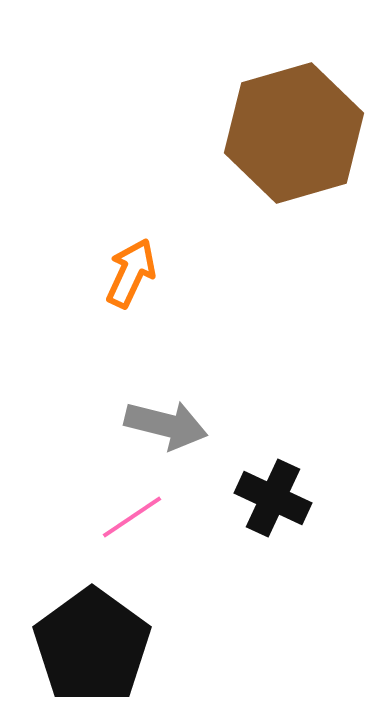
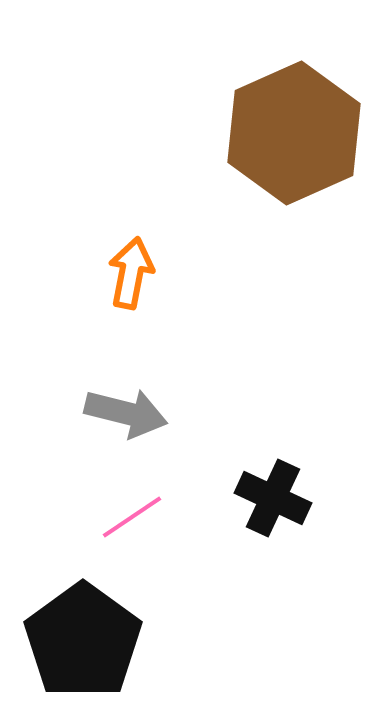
brown hexagon: rotated 8 degrees counterclockwise
orange arrow: rotated 14 degrees counterclockwise
gray arrow: moved 40 px left, 12 px up
black pentagon: moved 9 px left, 5 px up
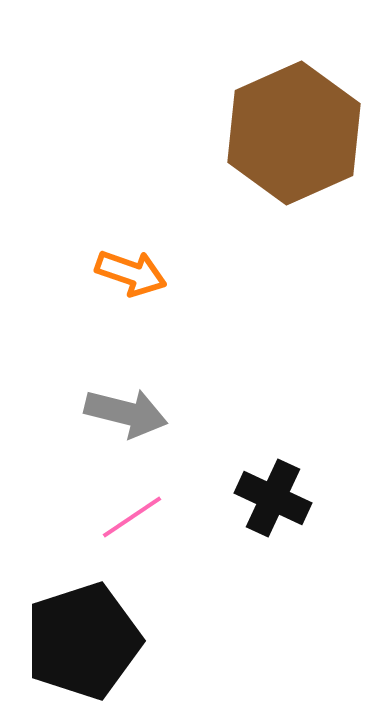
orange arrow: rotated 98 degrees clockwise
black pentagon: rotated 18 degrees clockwise
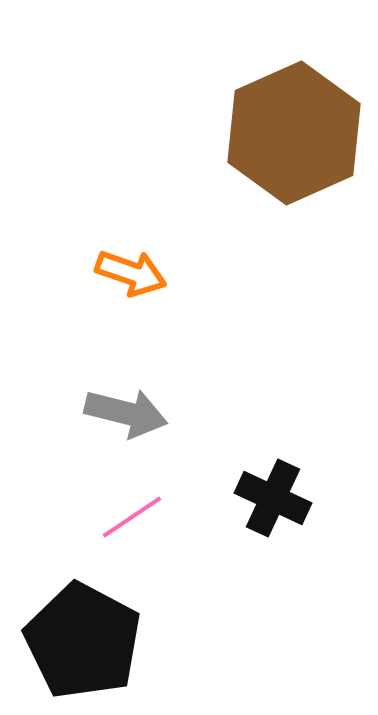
black pentagon: rotated 26 degrees counterclockwise
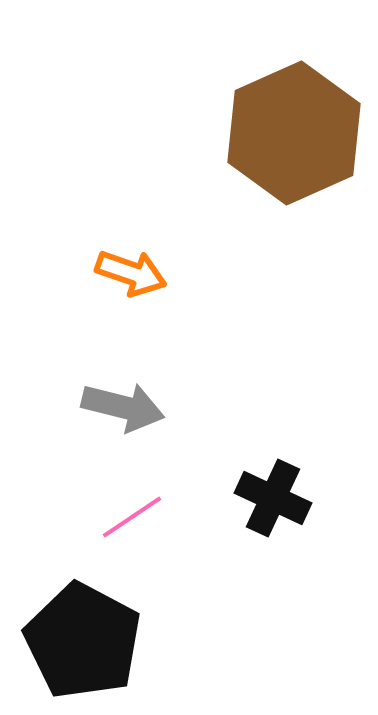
gray arrow: moved 3 px left, 6 px up
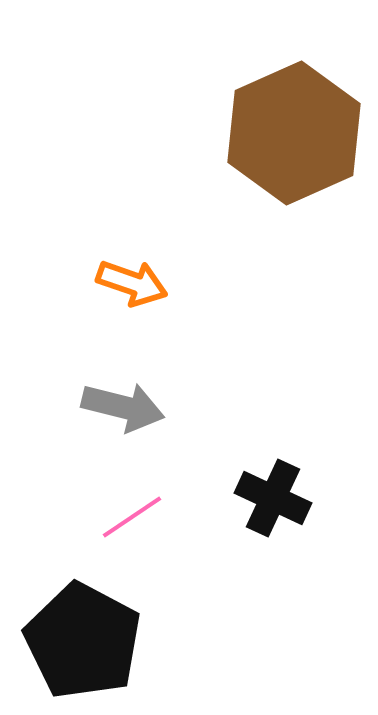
orange arrow: moved 1 px right, 10 px down
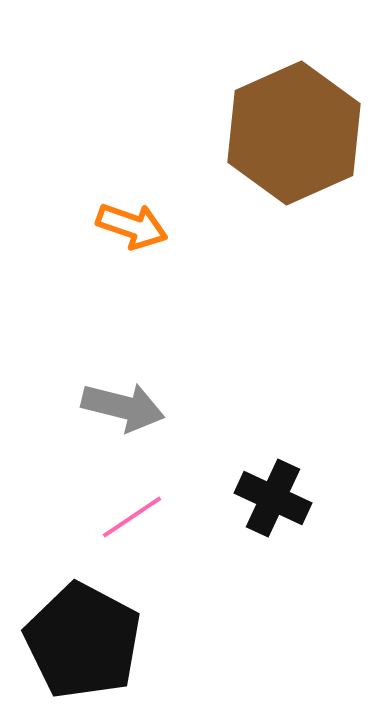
orange arrow: moved 57 px up
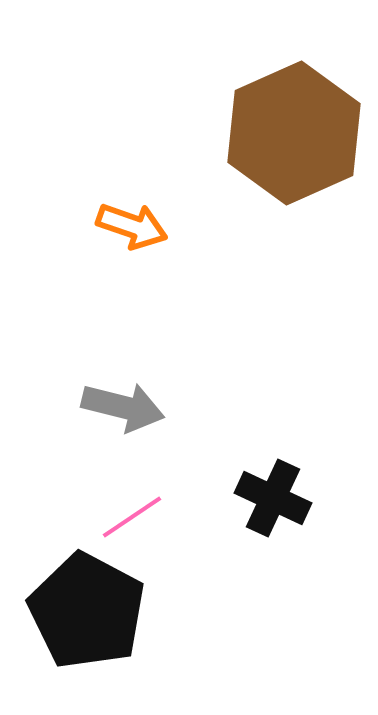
black pentagon: moved 4 px right, 30 px up
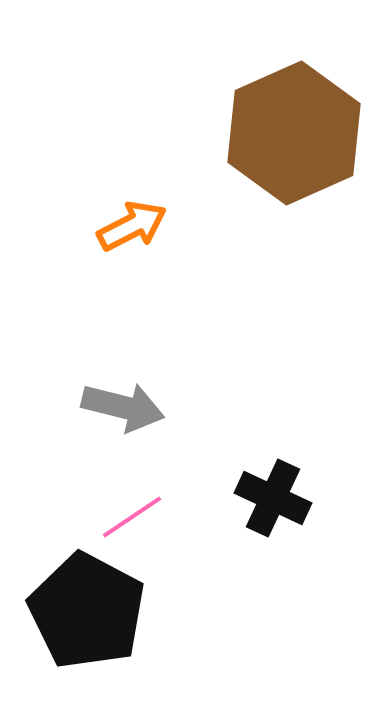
orange arrow: rotated 46 degrees counterclockwise
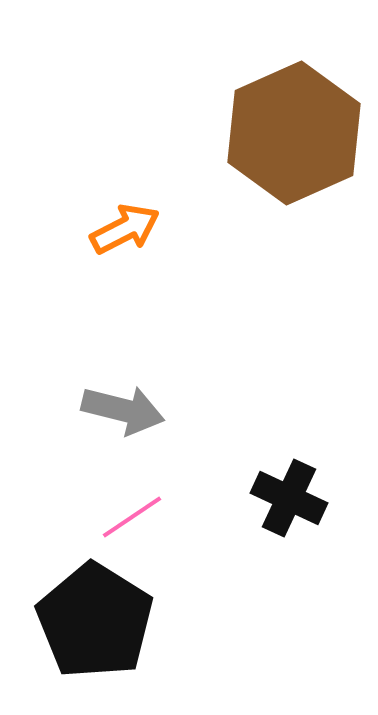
orange arrow: moved 7 px left, 3 px down
gray arrow: moved 3 px down
black cross: moved 16 px right
black pentagon: moved 8 px right, 10 px down; rotated 4 degrees clockwise
